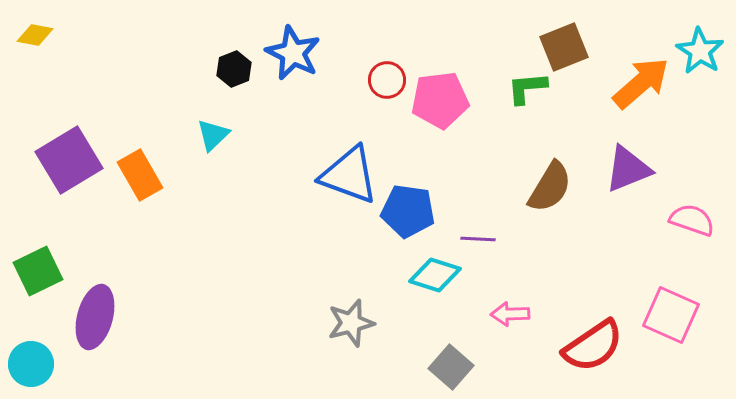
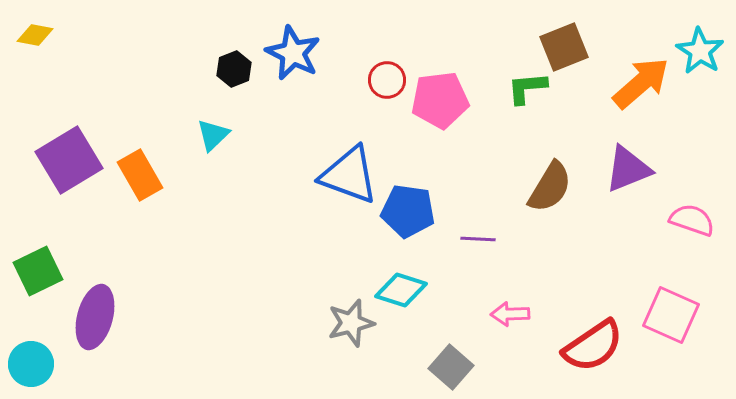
cyan diamond: moved 34 px left, 15 px down
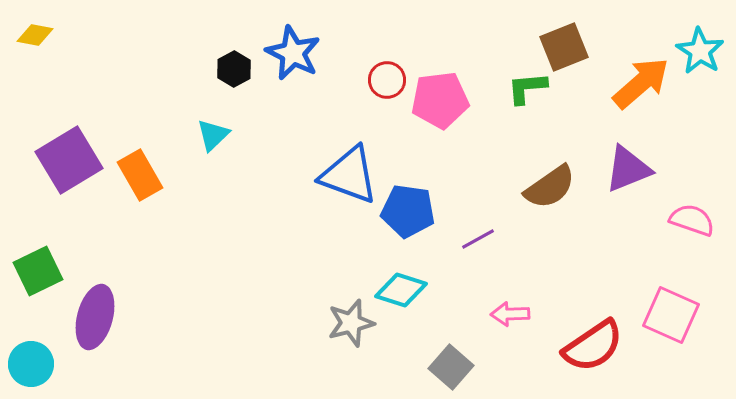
black hexagon: rotated 8 degrees counterclockwise
brown semicircle: rotated 24 degrees clockwise
purple line: rotated 32 degrees counterclockwise
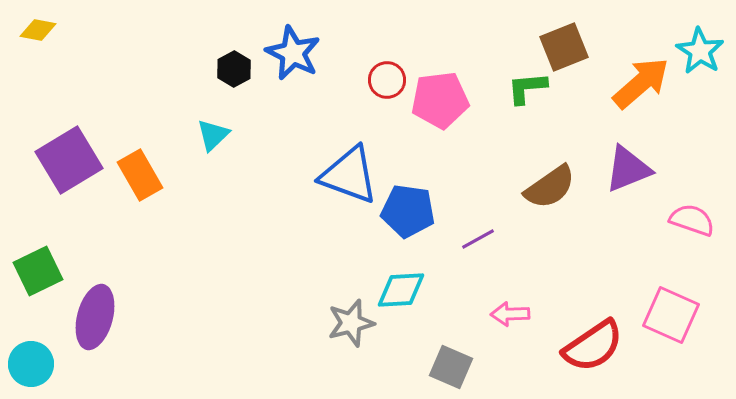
yellow diamond: moved 3 px right, 5 px up
cyan diamond: rotated 21 degrees counterclockwise
gray square: rotated 18 degrees counterclockwise
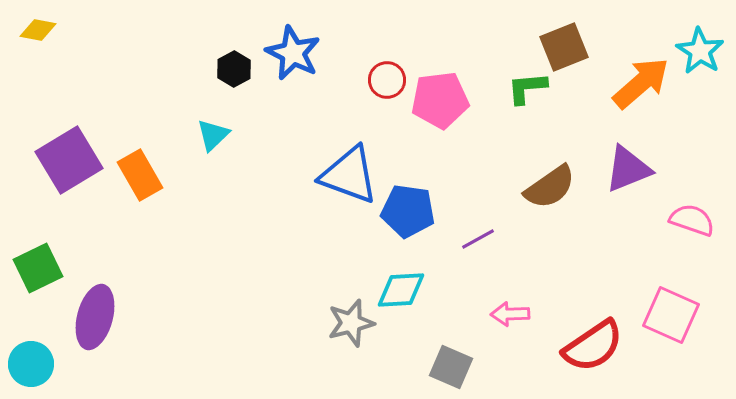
green square: moved 3 px up
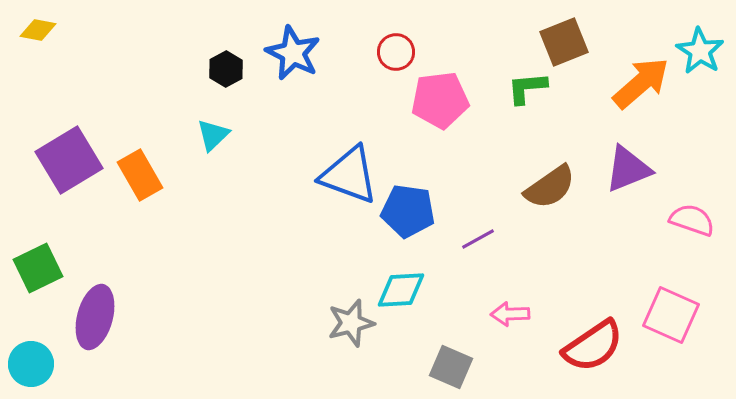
brown square: moved 5 px up
black hexagon: moved 8 px left
red circle: moved 9 px right, 28 px up
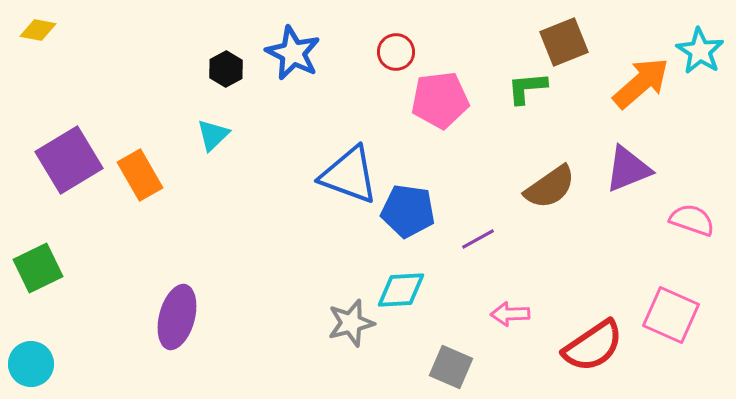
purple ellipse: moved 82 px right
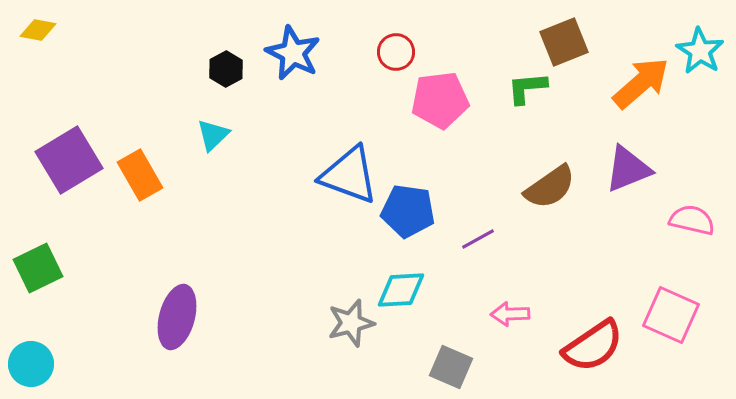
pink semicircle: rotated 6 degrees counterclockwise
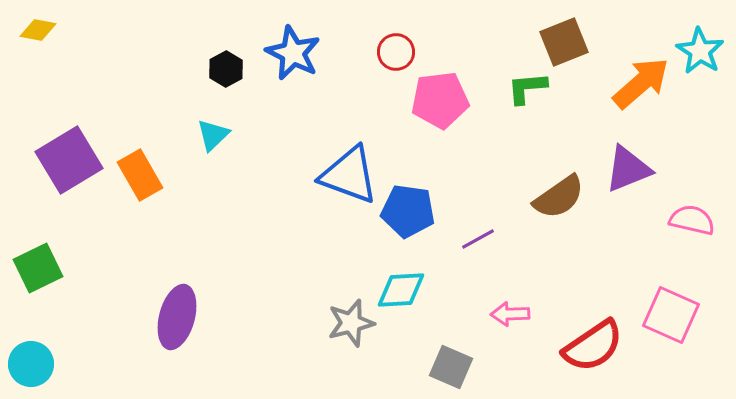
brown semicircle: moved 9 px right, 10 px down
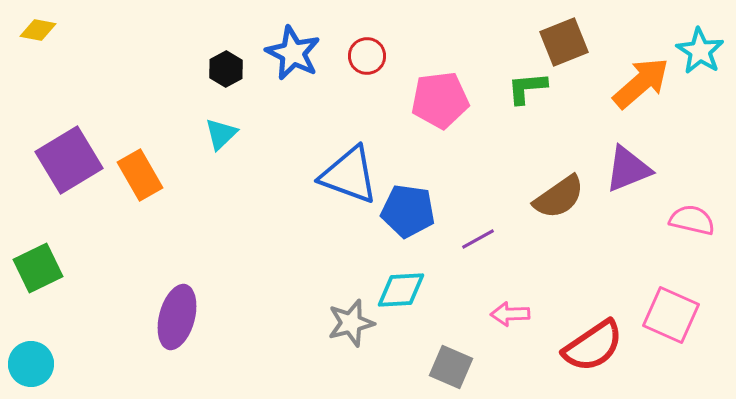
red circle: moved 29 px left, 4 px down
cyan triangle: moved 8 px right, 1 px up
